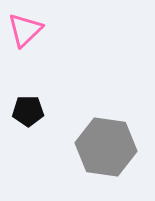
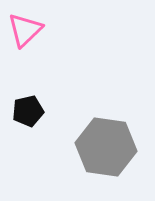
black pentagon: rotated 12 degrees counterclockwise
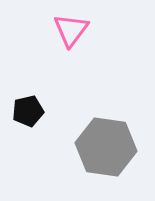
pink triangle: moved 46 px right; rotated 9 degrees counterclockwise
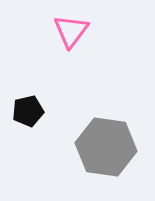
pink triangle: moved 1 px down
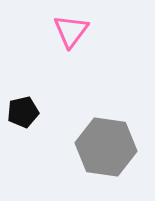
black pentagon: moved 5 px left, 1 px down
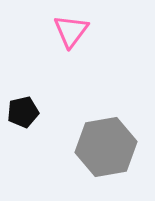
gray hexagon: rotated 18 degrees counterclockwise
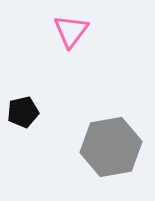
gray hexagon: moved 5 px right
